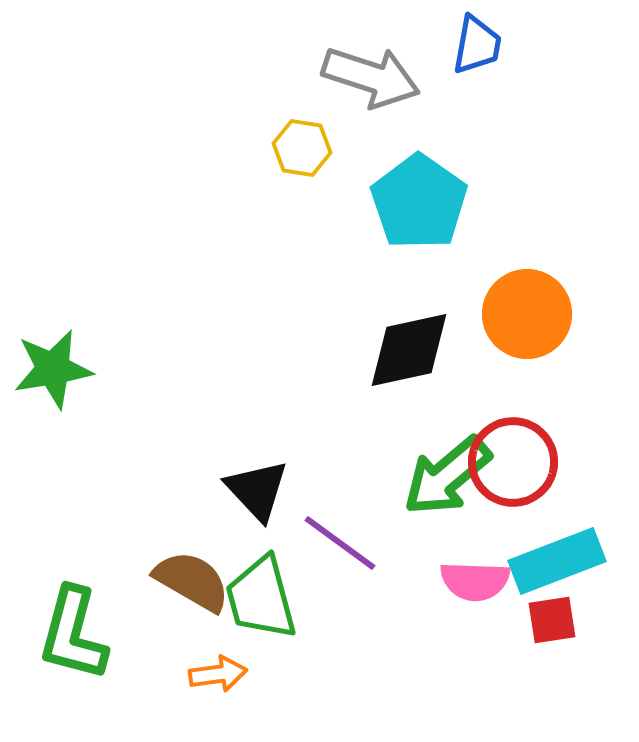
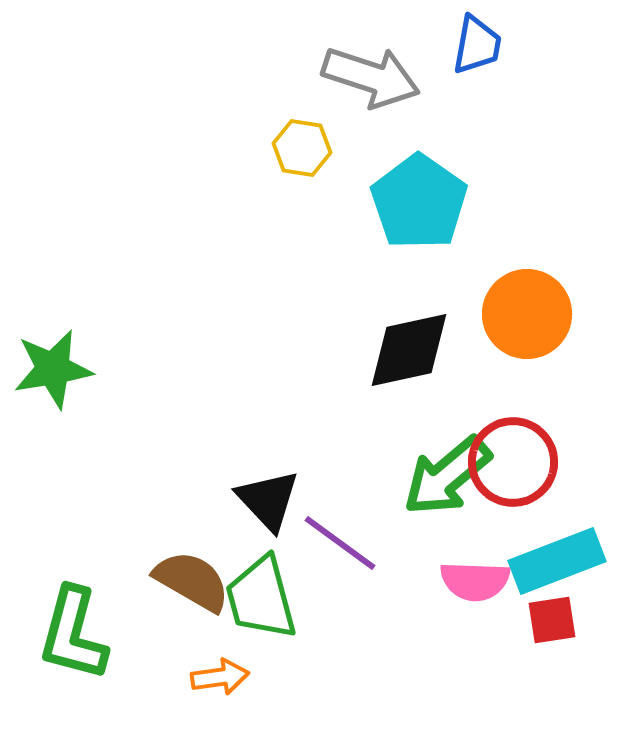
black triangle: moved 11 px right, 10 px down
orange arrow: moved 2 px right, 3 px down
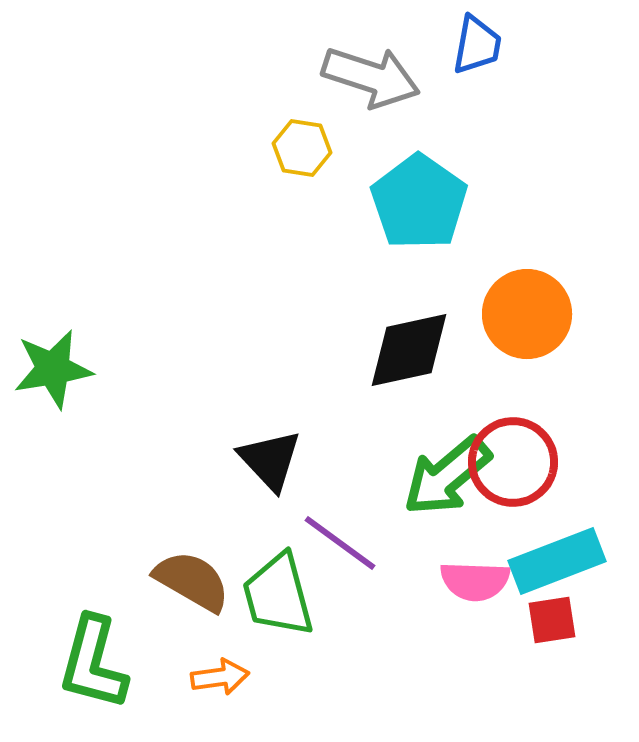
black triangle: moved 2 px right, 40 px up
green trapezoid: moved 17 px right, 3 px up
green L-shape: moved 20 px right, 29 px down
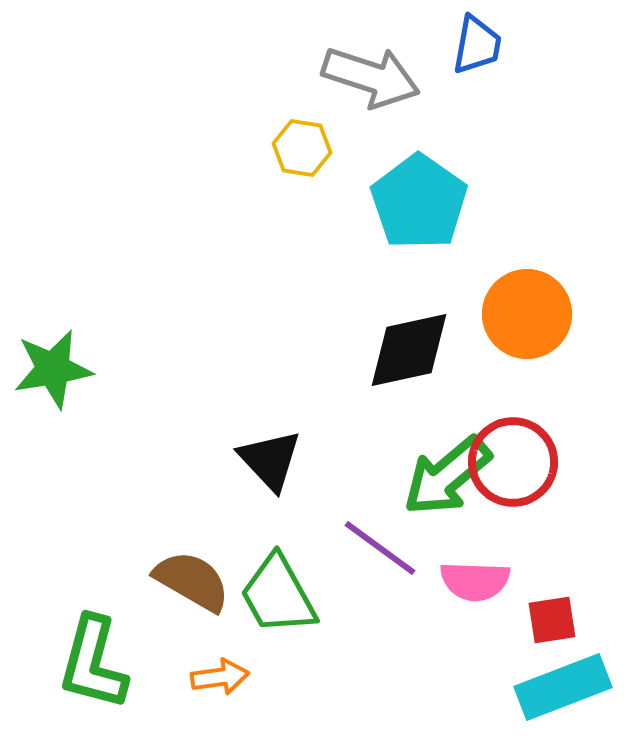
purple line: moved 40 px right, 5 px down
cyan rectangle: moved 6 px right, 126 px down
green trapezoid: rotated 14 degrees counterclockwise
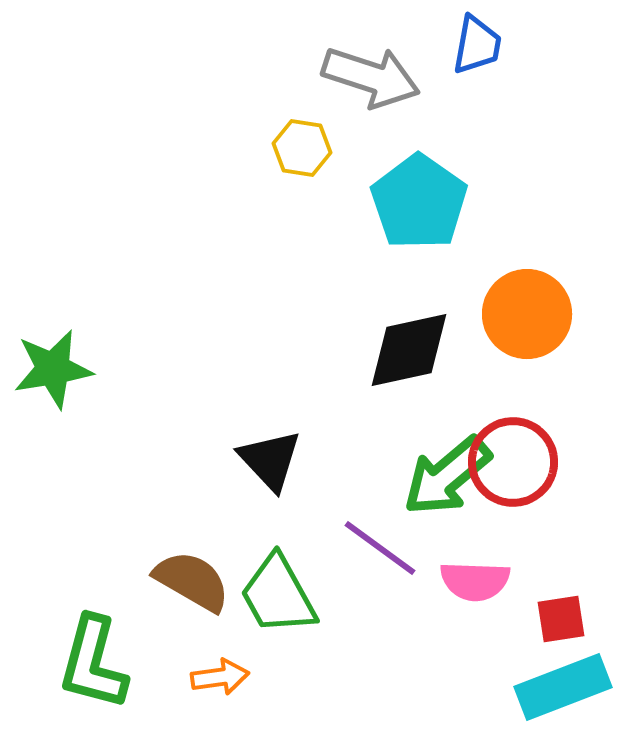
red square: moved 9 px right, 1 px up
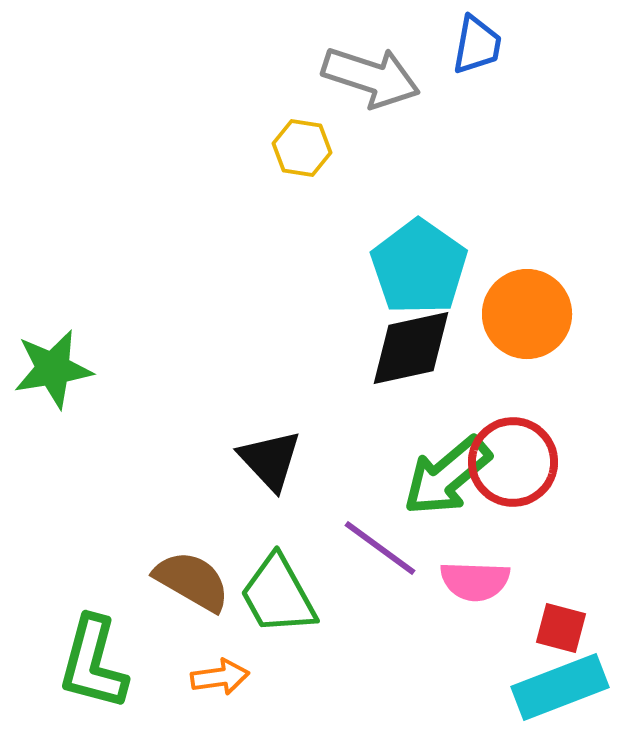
cyan pentagon: moved 65 px down
black diamond: moved 2 px right, 2 px up
red square: moved 9 px down; rotated 24 degrees clockwise
cyan rectangle: moved 3 px left
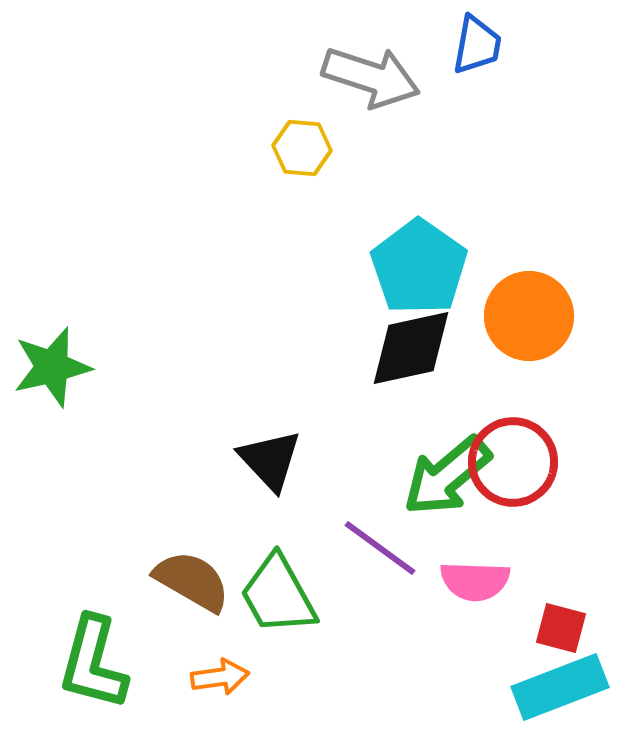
yellow hexagon: rotated 4 degrees counterclockwise
orange circle: moved 2 px right, 2 px down
green star: moved 1 px left, 2 px up; rotated 4 degrees counterclockwise
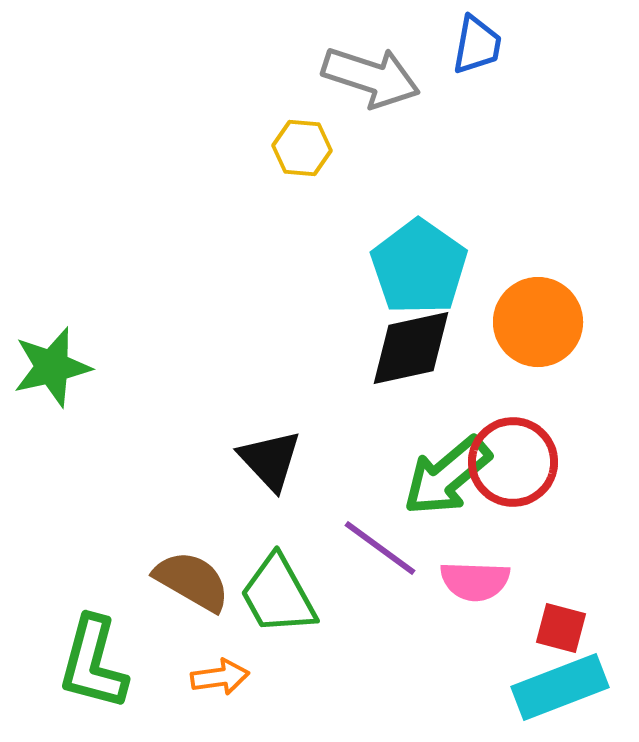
orange circle: moved 9 px right, 6 px down
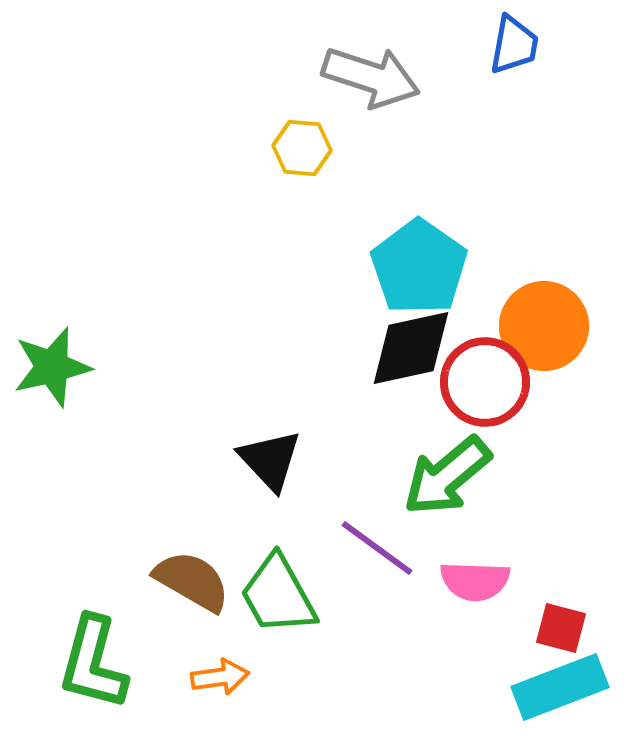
blue trapezoid: moved 37 px right
orange circle: moved 6 px right, 4 px down
red circle: moved 28 px left, 80 px up
purple line: moved 3 px left
